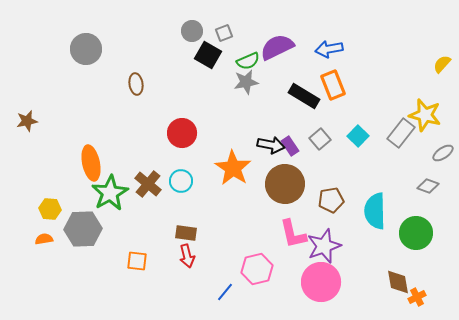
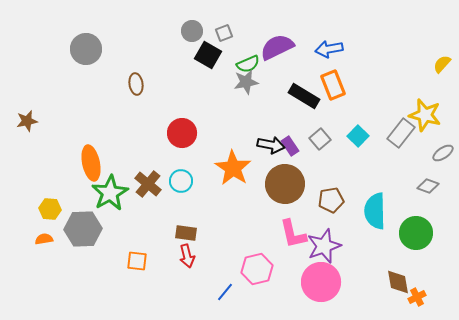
green semicircle at (248, 61): moved 3 px down
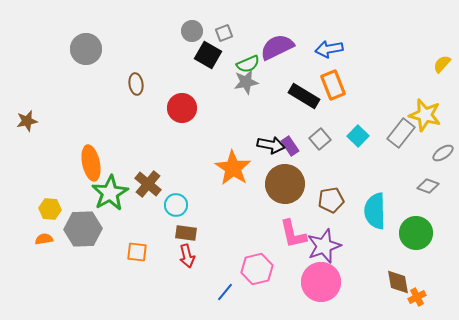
red circle at (182, 133): moved 25 px up
cyan circle at (181, 181): moved 5 px left, 24 px down
orange square at (137, 261): moved 9 px up
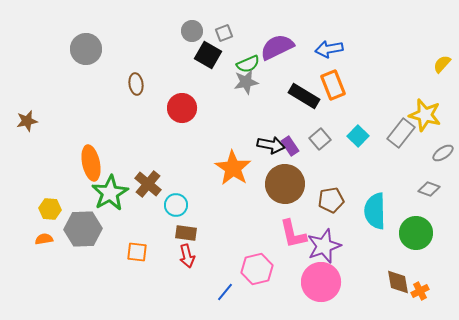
gray diamond at (428, 186): moved 1 px right, 3 px down
orange cross at (417, 297): moved 3 px right, 6 px up
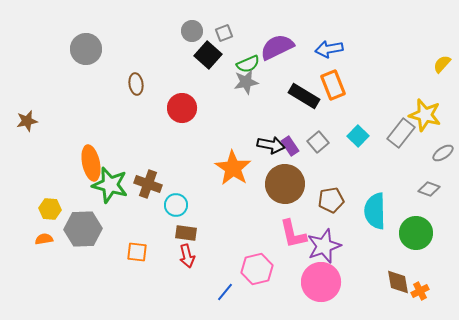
black square at (208, 55): rotated 12 degrees clockwise
gray square at (320, 139): moved 2 px left, 3 px down
brown cross at (148, 184): rotated 20 degrees counterclockwise
green star at (110, 193): moved 8 px up; rotated 27 degrees counterclockwise
